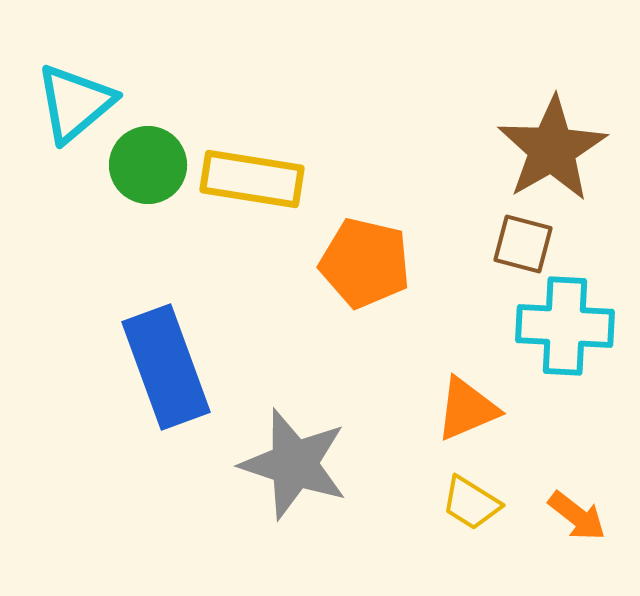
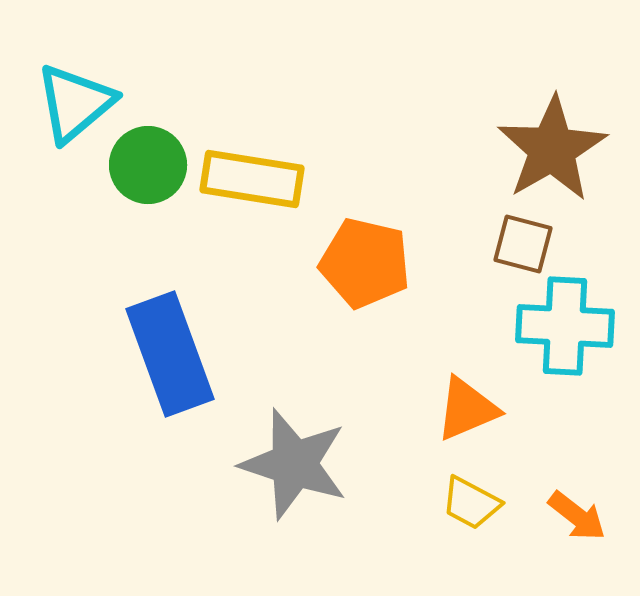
blue rectangle: moved 4 px right, 13 px up
yellow trapezoid: rotated 4 degrees counterclockwise
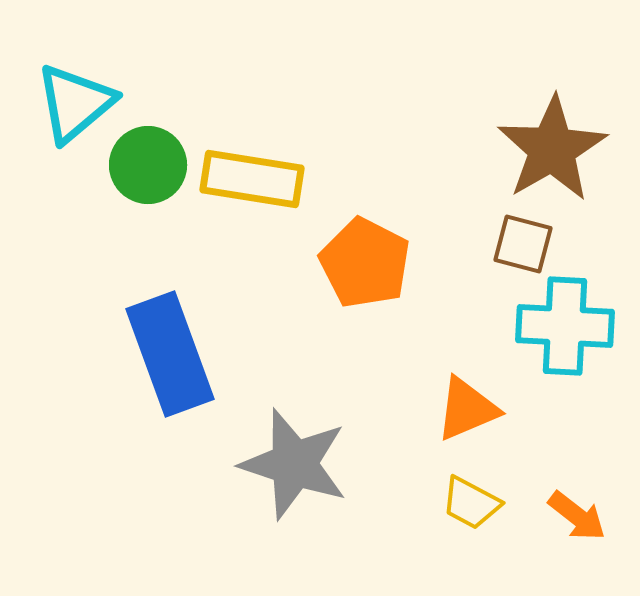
orange pentagon: rotated 14 degrees clockwise
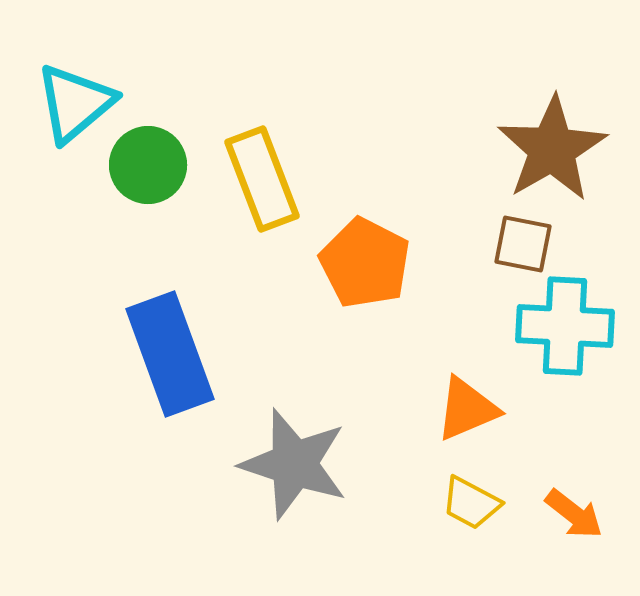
yellow rectangle: moved 10 px right; rotated 60 degrees clockwise
brown square: rotated 4 degrees counterclockwise
orange arrow: moved 3 px left, 2 px up
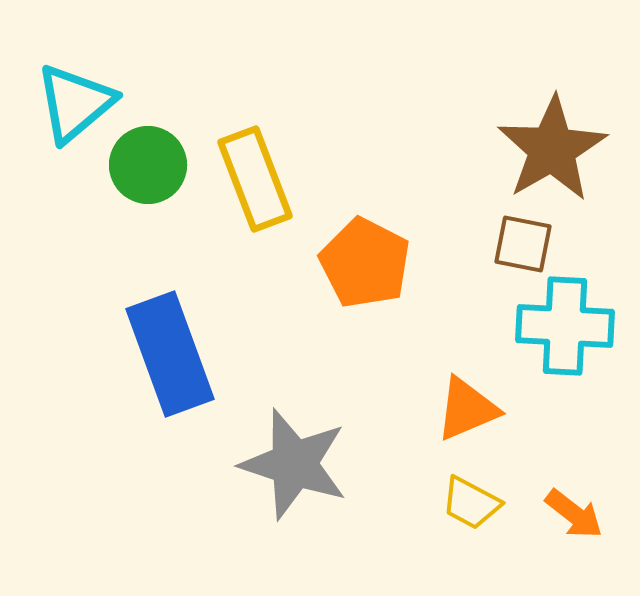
yellow rectangle: moved 7 px left
